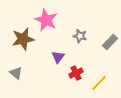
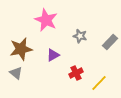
brown star: moved 2 px left, 10 px down
purple triangle: moved 5 px left, 2 px up; rotated 24 degrees clockwise
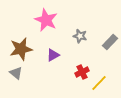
red cross: moved 6 px right, 1 px up
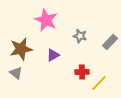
red cross: rotated 24 degrees clockwise
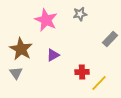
gray star: moved 22 px up; rotated 24 degrees counterclockwise
gray rectangle: moved 3 px up
brown star: rotated 30 degrees counterclockwise
gray triangle: rotated 16 degrees clockwise
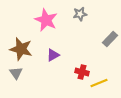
brown star: rotated 15 degrees counterclockwise
red cross: rotated 16 degrees clockwise
yellow line: rotated 24 degrees clockwise
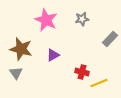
gray star: moved 2 px right, 5 px down
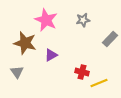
gray star: moved 1 px right, 1 px down
brown star: moved 4 px right, 6 px up
purple triangle: moved 2 px left
gray triangle: moved 1 px right, 1 px up
